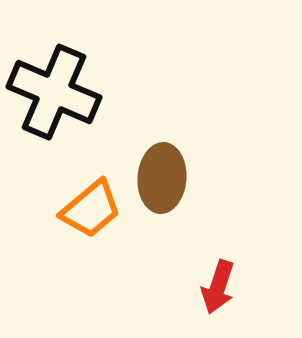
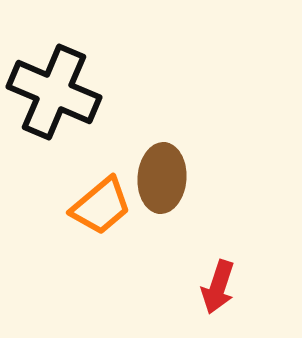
orange trapezoid: moved 10 px right, 3 px up
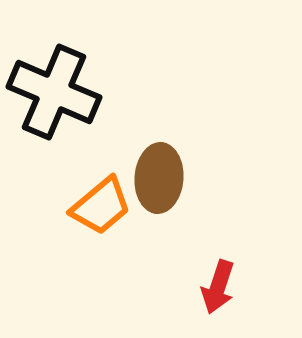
brown ellipse: moved 3 px left
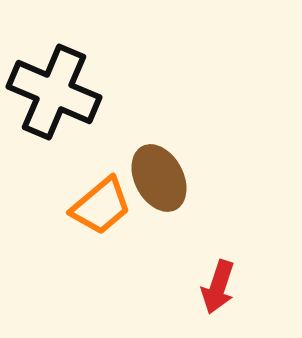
brown ellipse: rotated 32 degrees counterclockwise
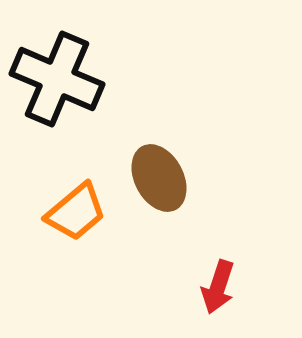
black cross: moved 3 px right, 13 px up
orange trapezoid: moved 25 px left, 6 px down
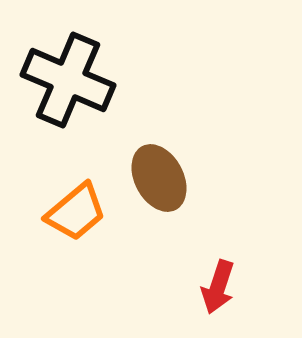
black cross: moved 11 px right, 1 px down
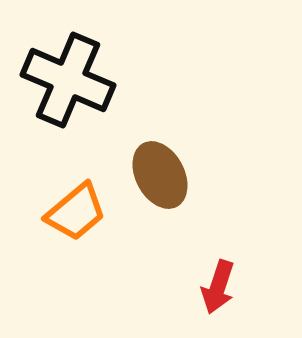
brown ellipse: moved 1 px right, 3 px up
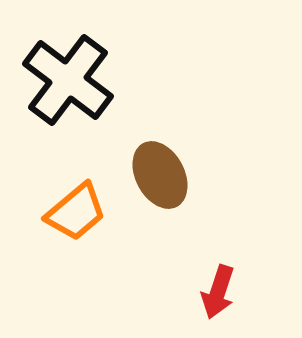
black cross: rotated 14 degrees clockwise
red arrow: moved 5 px down
